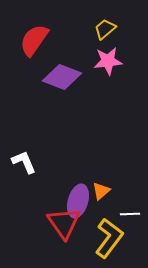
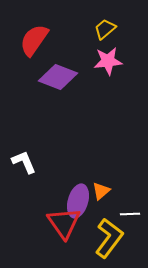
purple diamond: moved 4 px left
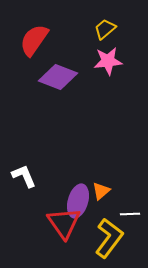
white L-shape: moved 14 px down
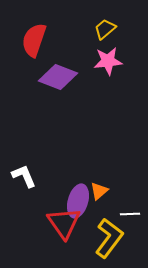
red semicircle: rotated 16 degrees counterclockwise
orange triangle: moved 2 px left
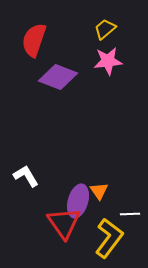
white L-shape: moved 2 px right; rotated 8 degrees counterclockwise
orange triangle: rotated 24 degrees counterclockwise
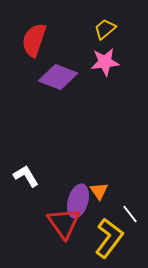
pink star: moved 3 px left, 1 px down
white line: rotated 54 degrees clockwise
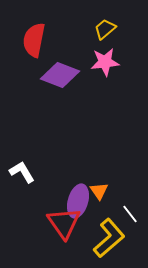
red semicircle: rotated 8 degrees counterclockwise
purple diamond: moved 2 px right, 2 px up
white L-shape: moved 4 px left, 4 px up
yellow L-shape: rotated 12 degrees clockwise
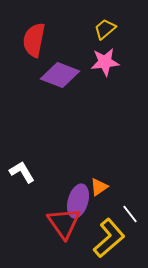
orange triangle: moved 4 px up; rotated 30 degrees clockwise
